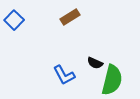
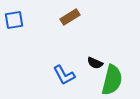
blue square: rotated 36 degrees clockwise
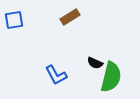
blue L-shape: moved 8 px left
green semicircle: moved 1 px left, 3 px up
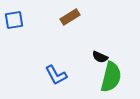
black semicircle: moved 5 px right, 6 px up
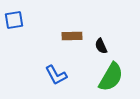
brown rectangle: moved 2 px right, 19 px down; rotated 30 degrees clockwise
black semicircle: moved 1 px right, 11 px up; rotated 42 degrees clockwise
green semicircle: rotated 16 degrees clockwise
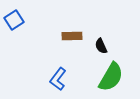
blue square: rotated 24 degrees counterclockwise
blue L-shape: moved 2 px right, 4 px down; rotated 65 degrees clockwise
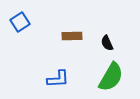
blue square: moved 6 px right, 2 px down
black semicircle: moved 6 px right, 3 px up
blue L-shape: rotated 130 degrees counterclockwise
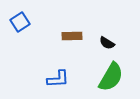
black semicircle: rotated 35 degrees counterclockwise
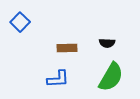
blue square: rotated 12 degrees counterclockwise
brown rectangle: moved 5 px left, 12 px down
black semicircle: rotated 28 degrees counterclockwise
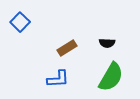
brown rectangle: rotated 30 degrees counterclockwise
